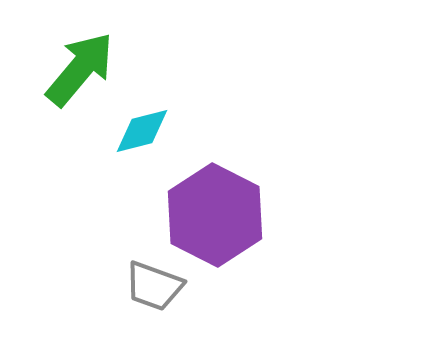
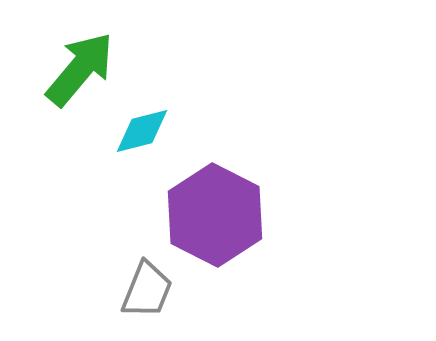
gray trapezoid: moved 7 px left, 4 px down; rotated 88 degrees counterclockwise
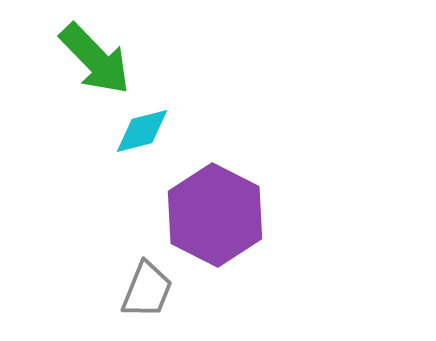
green arrow: moved 15 px right, 10 px up; rotated 96 degrees clockwise
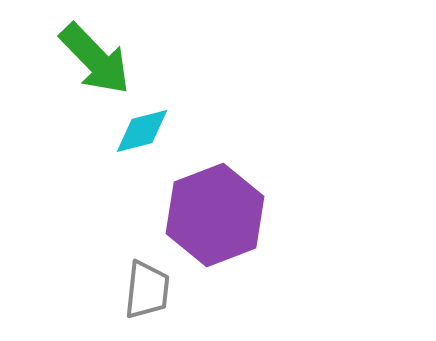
purple hexagon: rotated 12 degrees clockwise
gray trapezoid: rotated 16 degrees counterclockwise
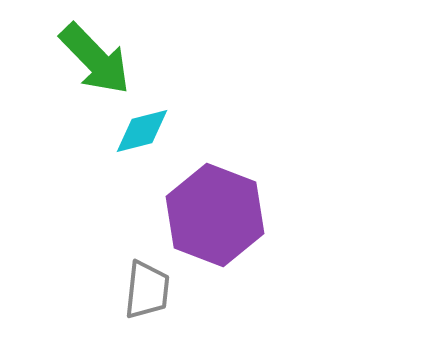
purple hexagon: rotated 18 degrees counterclockwise
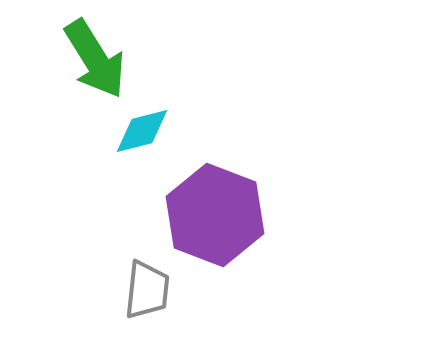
green arrow: rotated 12 degrees clockwise
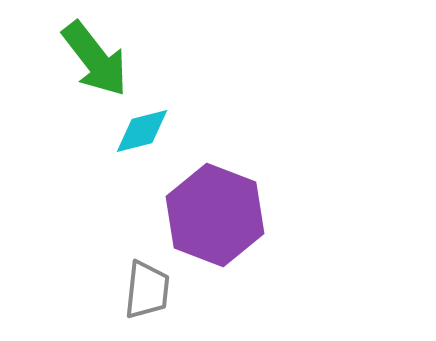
green arrow: rotated 6 degrees counterclockwise
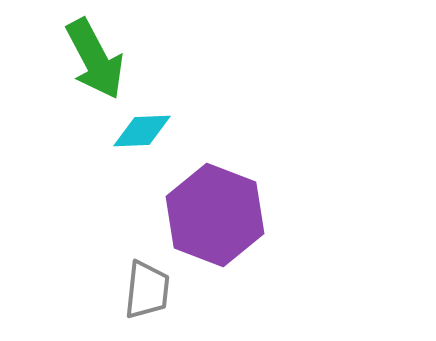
green arrow: rotated 10 degrees clockwise
cyan diamond: rotated 12 degrees clockwise
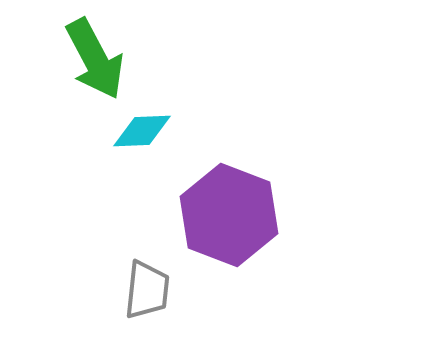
purple hexagon: moved 14 px right
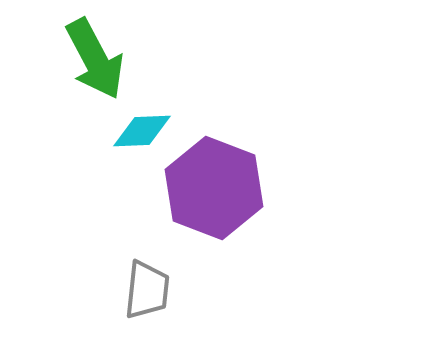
purple hexagon: moved 15 px left, 27 px up
